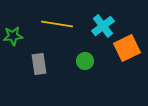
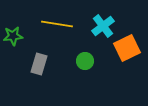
gray rectangle: rotated 25 degrees clockwise
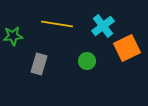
green circle: moved 2 px right
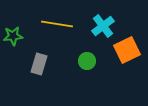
orange square: moved 2 px down
